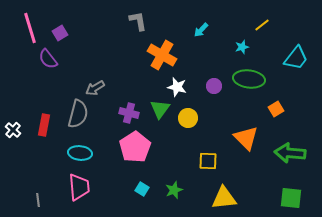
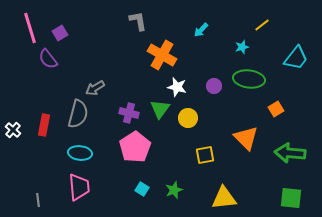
yellow square: moved 3 px left, 6 px up; rotated 12 degrees counterclockwise
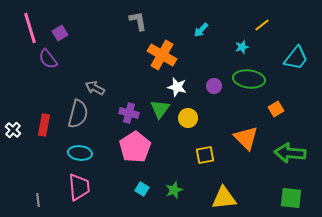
gray arrow: rotated 60 degrees clockwise
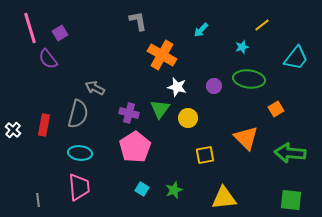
green square: moved 2 px down
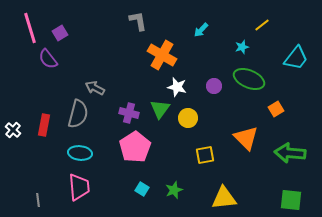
green ellipse: rotated 16 degrees clockwise
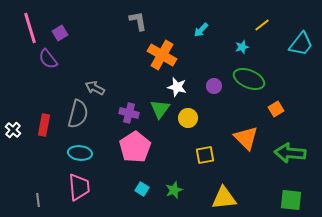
cyan trapezoid: moved 5 px right, 14 px up
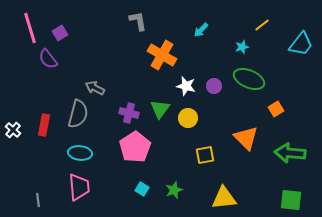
white star: moved 9 px right, 1 px up
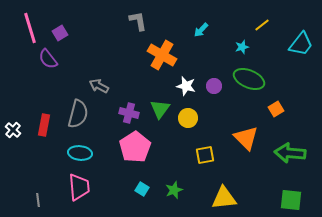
gray arrow: moved 4 px right, 2 px up
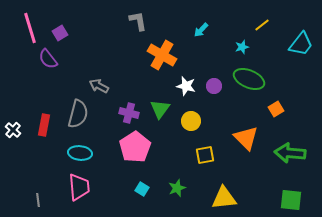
yellow circle: moved 3 px right, 3 px down
green star: moved 3 px right, 2 px up
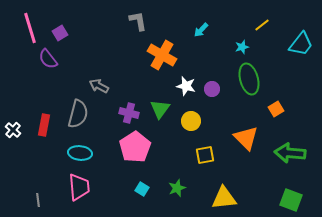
green ellipse: rotated 52 degrees clockwise
purple circle: moved 2 px left, 3 px down
green square: rotated 15 degrees clockwise
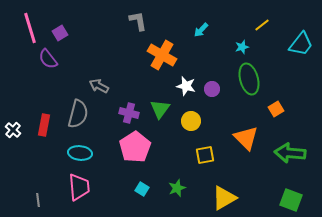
yellow triangle: rotated 24 degrees counterclockwise
